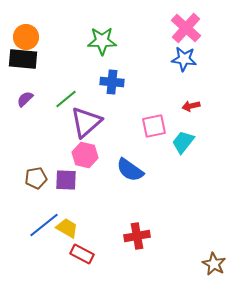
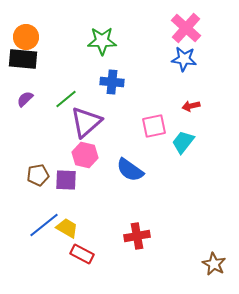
brown pentagon: moved 2 px right, 3 px up
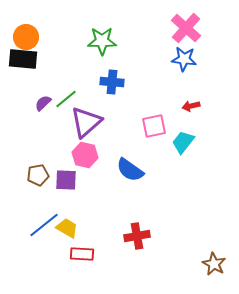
purple semicircle: moved 18 px right, 4 px down
red rectangle: rotated 25 degrees counterclockwise
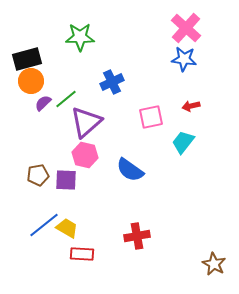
orange circle: moved 5 px right, 44 px down
green star: moved 22 px left, 4 px up
black rectangle: moved 4 px right; rotated 20 degrees counterclockwise
blue cross: rotated 30 degrees counterclockwise
pink square: moved 3 px left, 9 px up
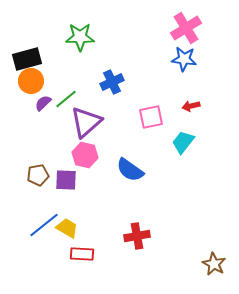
pink cross: rotated 16 degrees clockwise
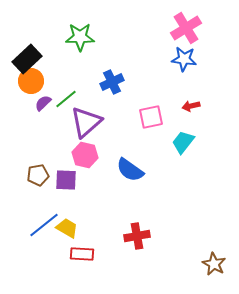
black rectangle: rotated 28 degrees counterclockwise
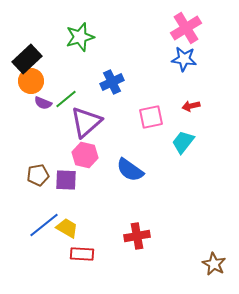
green star: rotated 16 degrees counterclockwise
purple semicircle: rotated 114 degrees counterclockwise
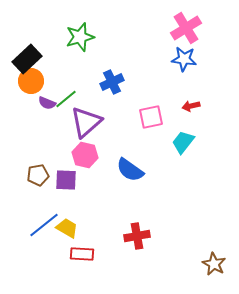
purple semicircle: moved 4 px right
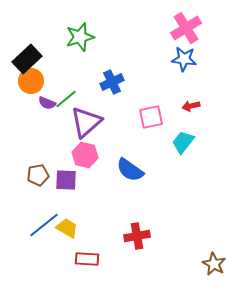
red rectangle: moved 5 px right, 5 px down
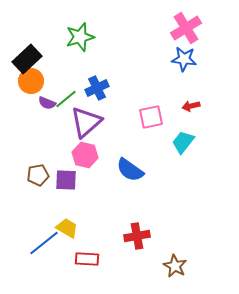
blue cross: moved 15 px left, 6 px down
blue line: moved 18 px down
brown star: moved 39 px left, 2 px down
